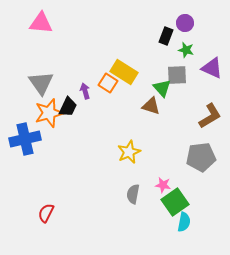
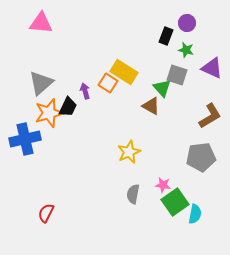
purple circle: moved 2 px right
gray square: rotated 20 degrees clockwise
gray triangle: rotated 24 degrees clockwise
brown triangle: rotated 12 degrees clockwise
cyan semicircle: moved 11 px right, 8 px up
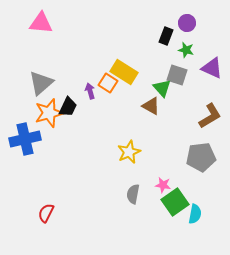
purple arrow: moved 5 px right
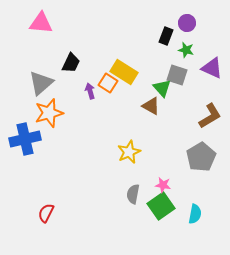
black trapezoid: moved 3 px right, 44 px up
gray pentagon: rotated 24 degrees counterclockwise
green square: moved 14 px left, 4 px down
